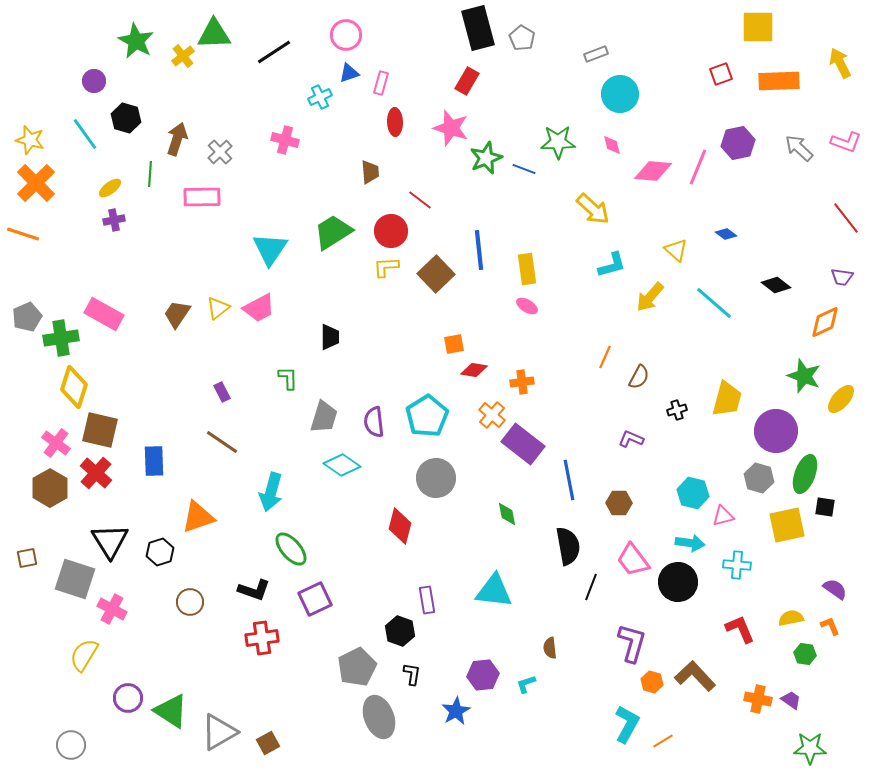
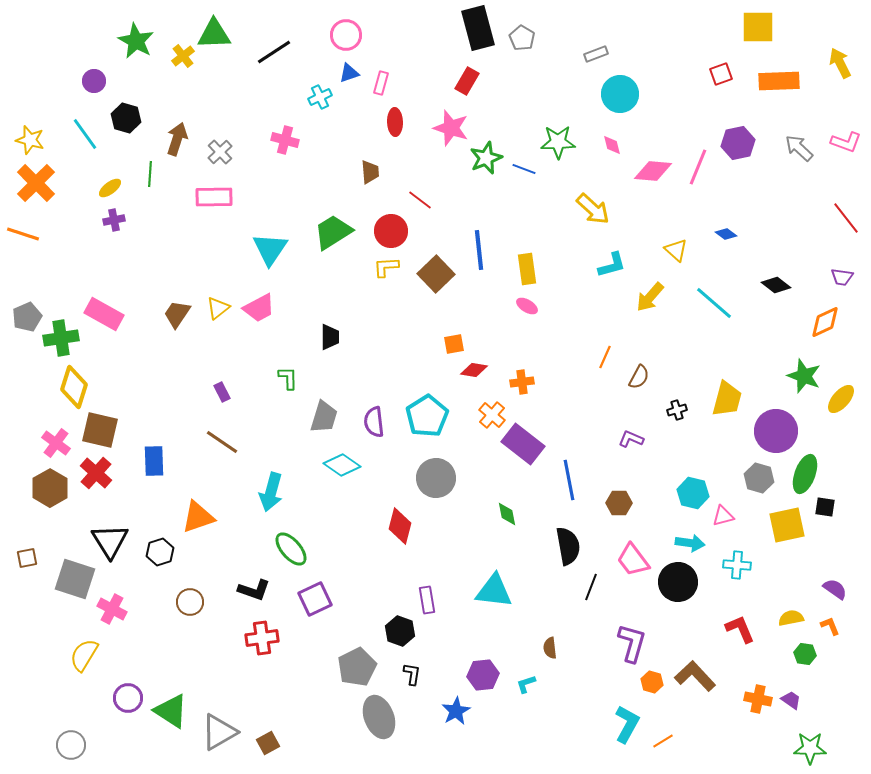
pink rectangle at (202, 197): moved 12 px right
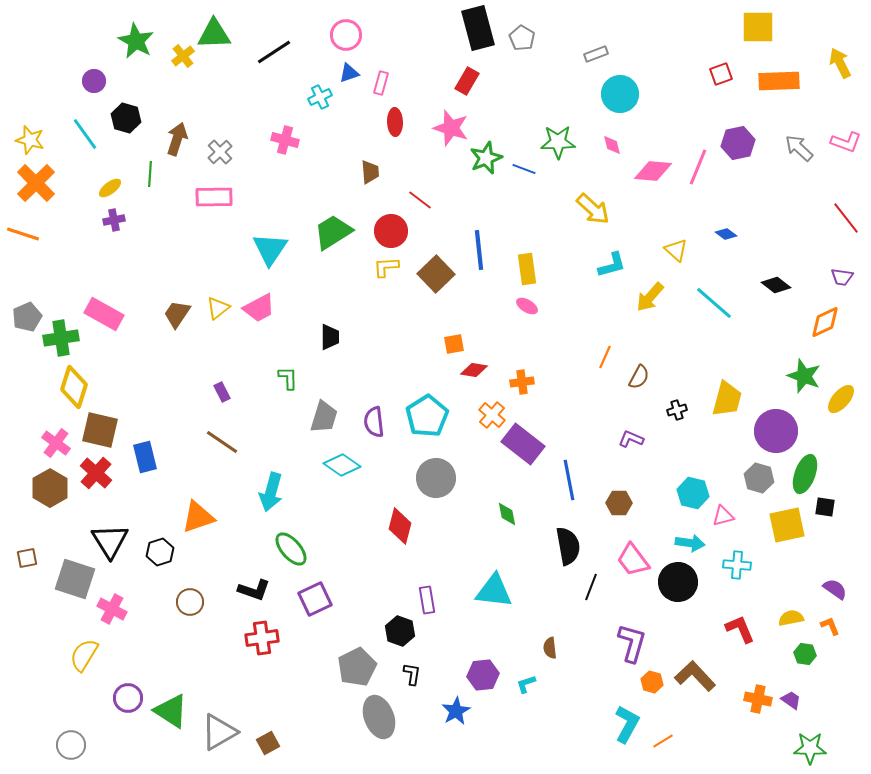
blue rectangle at (154, 461): moved 9 px left, 4 px up; rotated 12 degrees counterclockwise
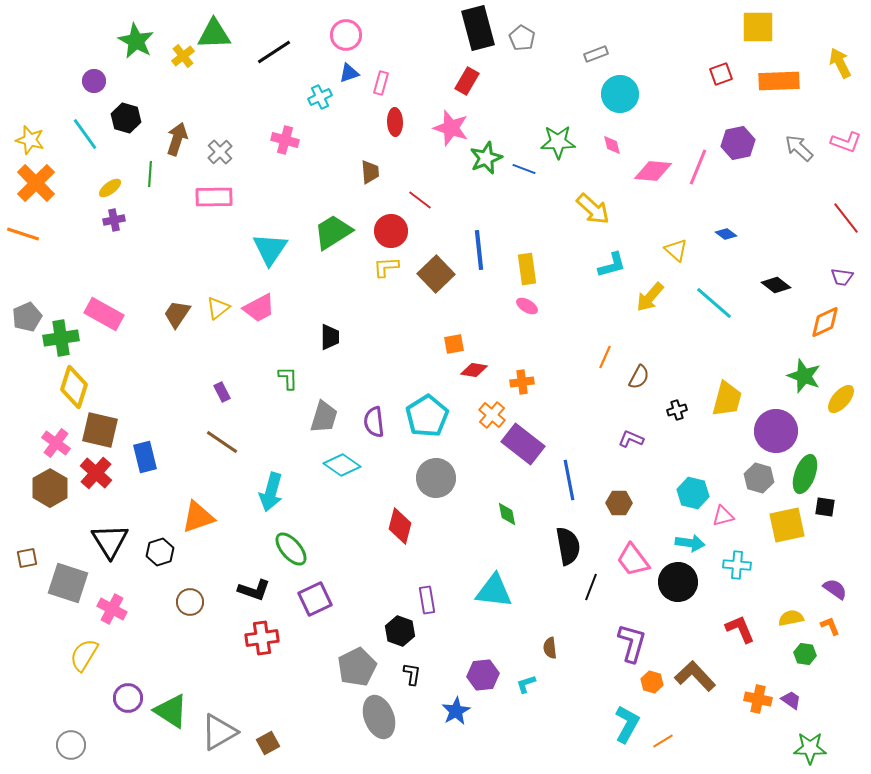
gray square at (75, 579): moved 7 px left, 4 px down
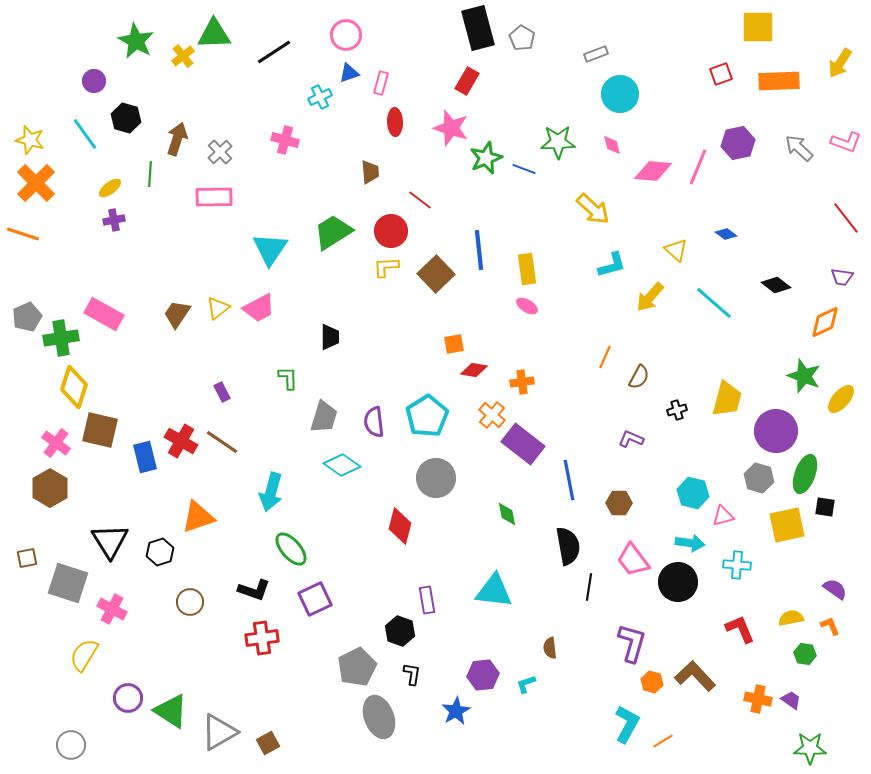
yellow arrow at (840, 63): rotated 120 degrees counterclockwise
red cross at (96, 473): moved 85 px right, 32 px up; rotated 12 degrees counterclockwise
black line at (591, 587): moved 2 px left; rotated 12 degrees counterclockwise
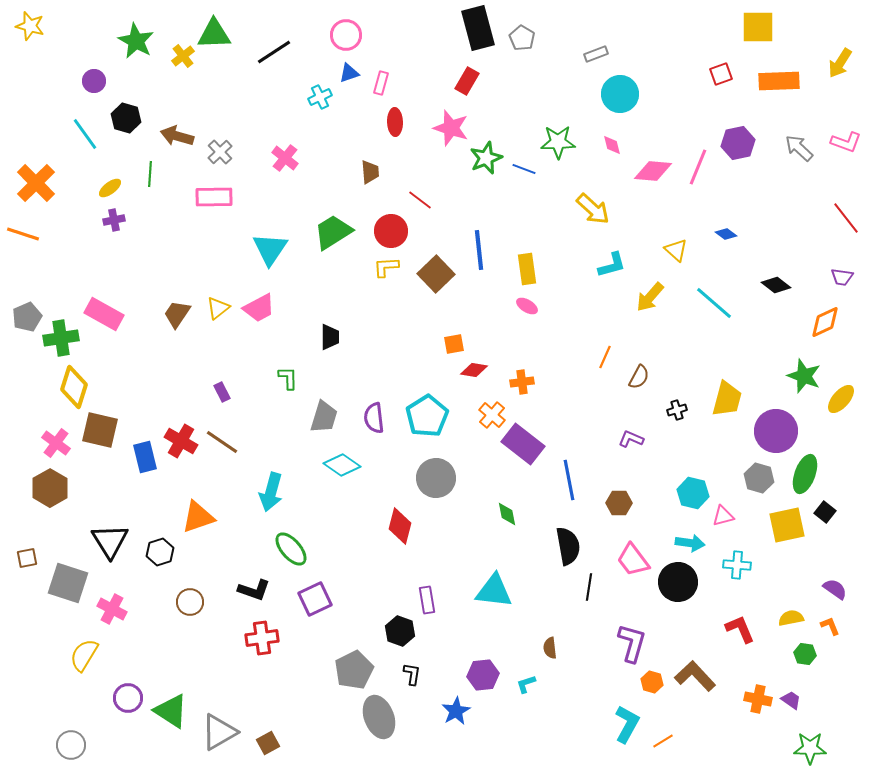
brown arrow at (177, 139): moved 3 px up; rotated 92 degrees counterclockwise
yellow star at (30, 140): moved 114 px up
pink cross at (285, 140): moved 18 px down; rotated 24 degrees clockwise
purple semicircle at (374, 422): moved 4 px up
black square at (825, 507): moved 5 px down; rotated 30 degrees clockwise
gray pentagon at (357, 667): moved 3 px left, 3 px down
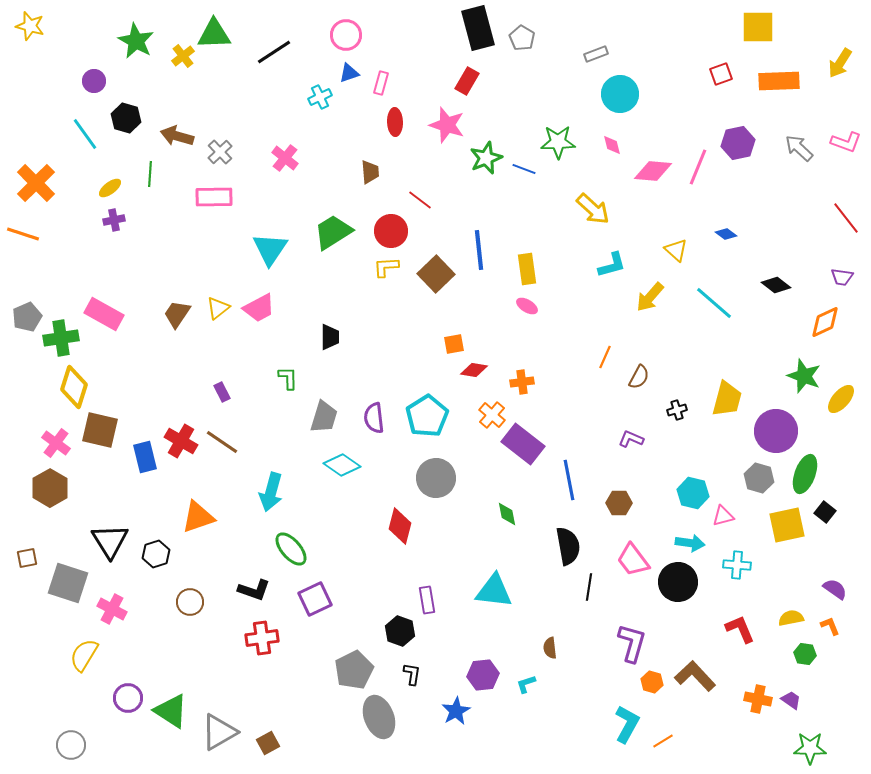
pink star at (451, 128): moved 4 px left, 3 px up
black hexagon at (160, 552): moved 4 px left, 2 px down
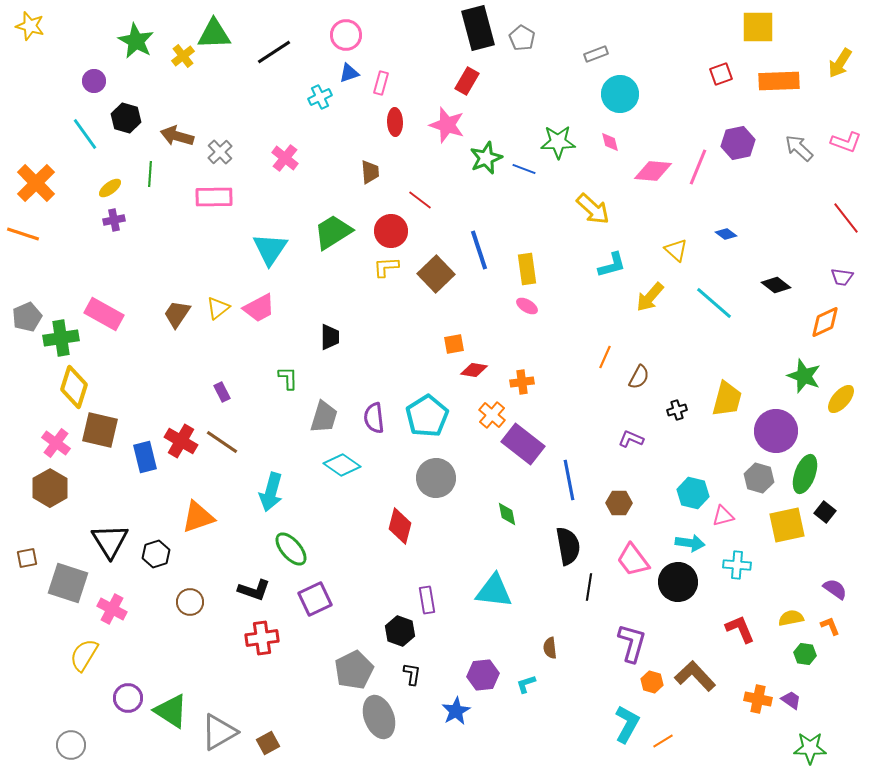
pink diamond at (612, 145): moved 2 px left, 3 px up
blue line at (479, 250): rotated 12 degrees counterclockwise
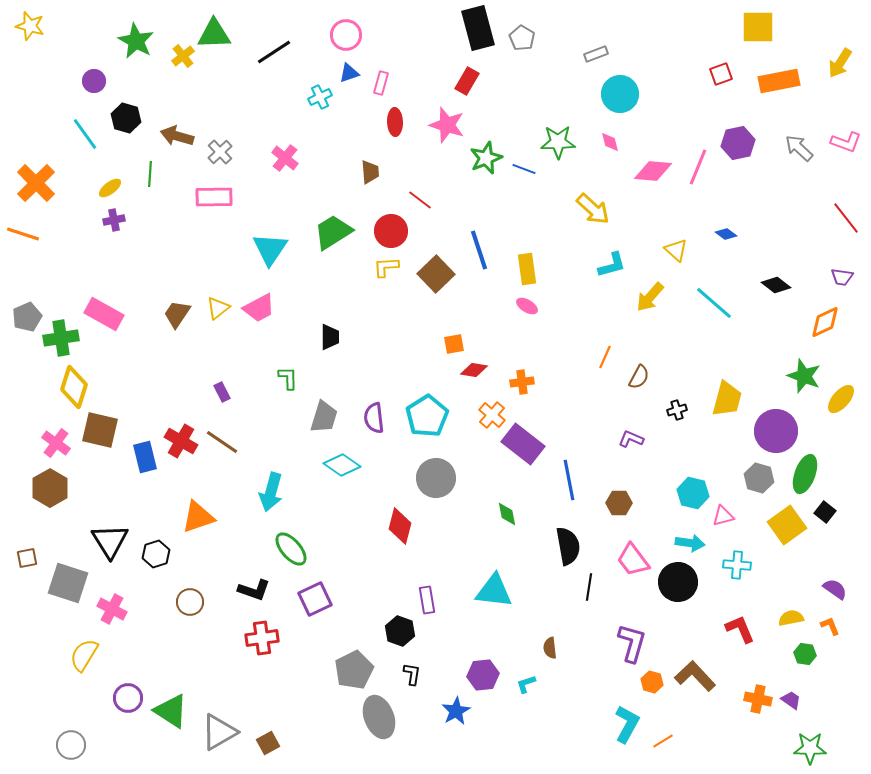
orange rectangle at (779, 81): rotated 9 degrees counterclockwise
yellow square at (787, 525): rotated 24 degrees counterclockwise
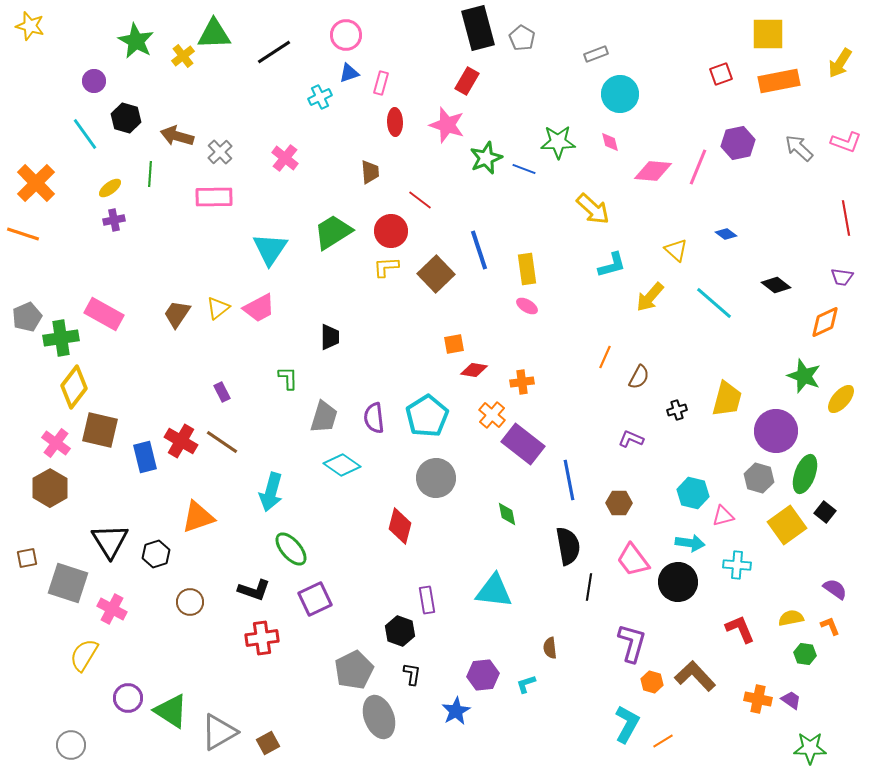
yellow square at (758, 27): moved 10 px right, 7 px down
red line at (846, 218): rotated 28 degrees clockwise
yellow diamond at (74, 387): rotated 21 degrees clockwise
